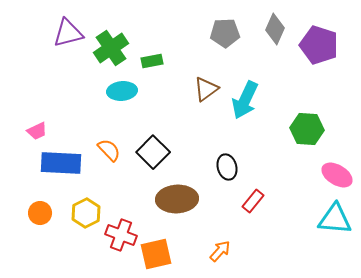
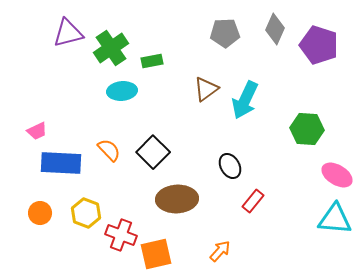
black ellipse: moved 3 px right, 1 px up; rotated 15 degrees counterclockwise
yellow hexagon: rotated 12 degrees counterclockwise
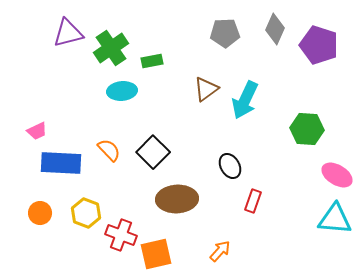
red rectangle: rotated 20 degrees counterclockwise
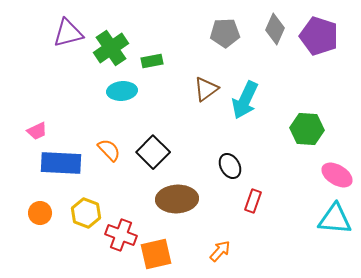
purple pentagon: moved 9 px up
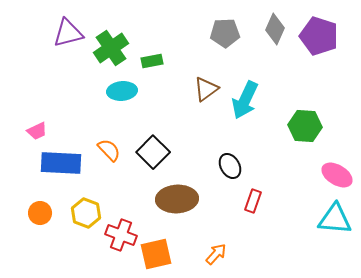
green hexagon: moved 2 px left, 3 px up
orange arrow: moved 4 px left, 3 px down
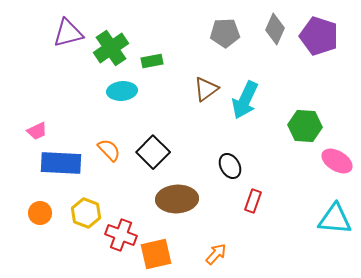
pink ellipse: moved 14 px up
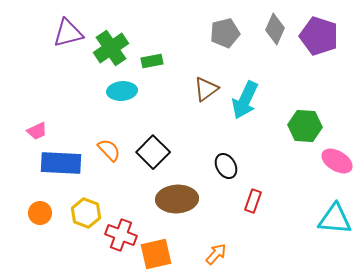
gray pentagon: rotated 12 degrees counterclockwise
black ellipse: moved 4 px left
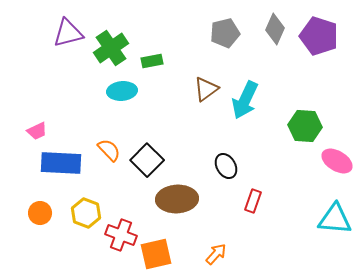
black square: moved 6 px left, 8 px down
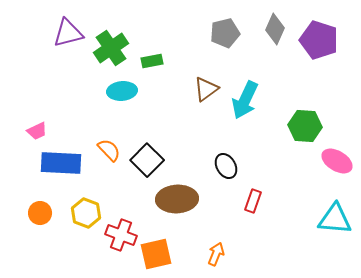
purple pentagon: moved 4 px down
orange arrow: rotated 20 degrees counterclockwise
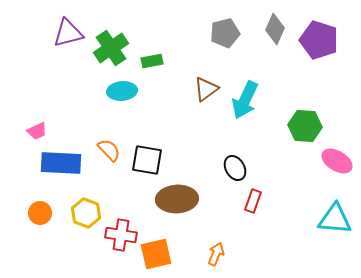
black square: rotated 36 degrees counterclockwise
black ellipse: moved 9 px right, 2 px down
red cross: rotated 12 degrees counterclockwise
